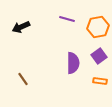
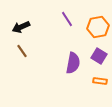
purple line: rotated 42 degrees clockwise
purple square: rotated 21 degrees counterclockwise
purple semicircle: rotated 10 degrees clockwise
brown line: moved 1 px left, 28 px up
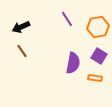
orange rectangle: moved 5 px left, 3 px up
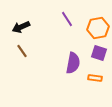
orange hexagon: moved 1 px down
purple square: moved 3 px up; rotated 14 degrees counterclockwise
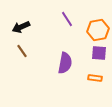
orange hexagon: moved 2 px down
purple square: rotated 14 degrees counterclockwise
purple semicircle: moved 8 px left
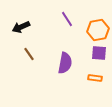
brown line: moved 7 px right, 3 px down
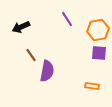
brown line: moved 2 px right, 1 px down
purple semicircle: moved 18 px left, 8 px down
orange rectangle: moved 3 px left, 8 px down
